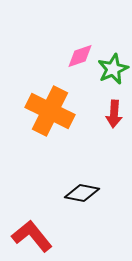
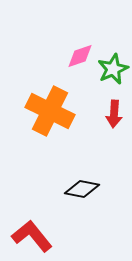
black diamond: moved 4 px up
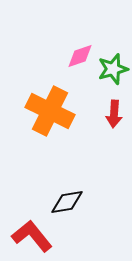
green star: rotated 8 degrees clockwise
black diamond: moved 15 px left, 13 px down; rotated 20 degrees counterclockwise
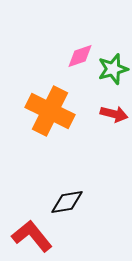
red arrow: rotated 80 degrees counterclockwise
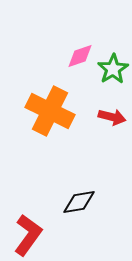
green star: rotated 16 degrees counterclockwise
red arrow: moved 2 px left, 3 px down
black diamond: moved 12 px right
red L-shape: moved 4 px left, 1 px up; rotated 75 degrees clockwise
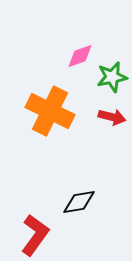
green star: moved 1 px left, 8 px down; rotated 20 degrees clockwise
red L-shape: moved 7 px right
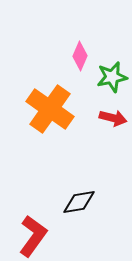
pink diamond: rotated 48 degrees counterclockwise
orange cross: moved 2 px up; rotated 9 degrees clockwise
red arrow: moved 1 px right, 1 px down
red L-shape: moved 2 px left, 1 px down
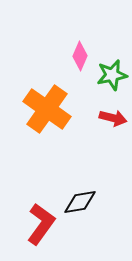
green star: moved 2 px up
orange cross: moved 3 px left
black diamond: moved 1 px right
red L-shape: moved 8 px right, 12 px up
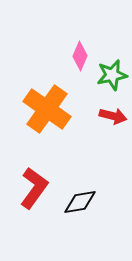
red arrow: moved 2 px up
red L-shape: moved 7 px left, 36 px up
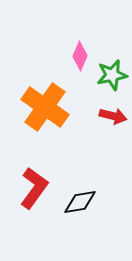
orange cross: moved 2 px left, 2 px up
